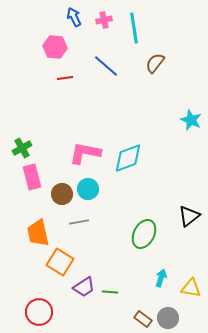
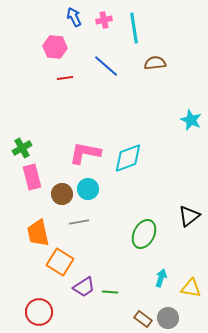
brown semicircle: rotated 45 degrees clockwise
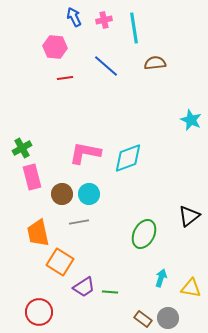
cyan circle: moved 1 px right, 5 px down
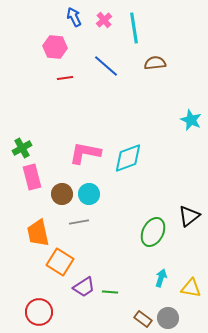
pink cross: rotated 28 degrees counterclockwise
green ellipse: moved 9 px right, 2 px up
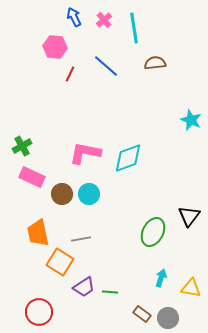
red line: moved 5 px right, 4 px up; rotated 56 degrees counterclockwise
green cross: moved 2 px up
pink rectangle: rotated 50 degrees counterclockwise
black triangle: rotated 15 degrees counterclockwise
gray line: moved 2 px right, 17 px down
brown rectangle: moved 1 px left, 5 px up
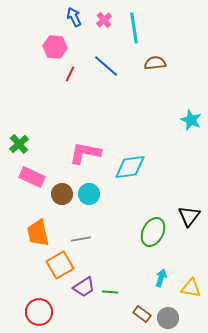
green cross: moved 3 px left, 2 px up; rotated 12 degrees counterclockwise
cyan diamond: moved 2 px right, 9 px down; rotated 12 degrees clockwise
orange square: moved 3 px down; rotated 28 degrees clockwise
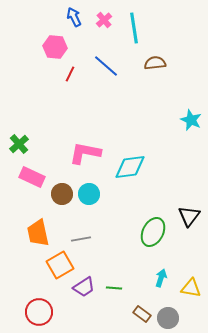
green line: moved 4 px right, 4 px up
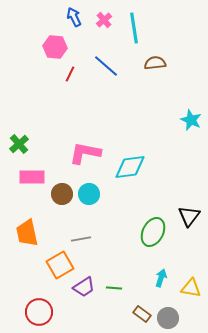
pink rectangle: rotated 25 degrees counterclockwise
orange trapezoid: moved 11 px left
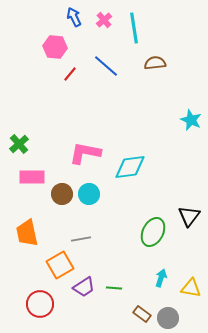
red line: rotated 14 degrees clockwise
red circle: moved 1 px right, 8 px up
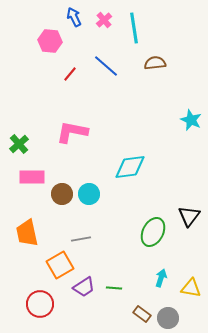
pink hexagon: moved 5 px left, 6 px up
pink L-shape: moved 13 px left, 21 px up
